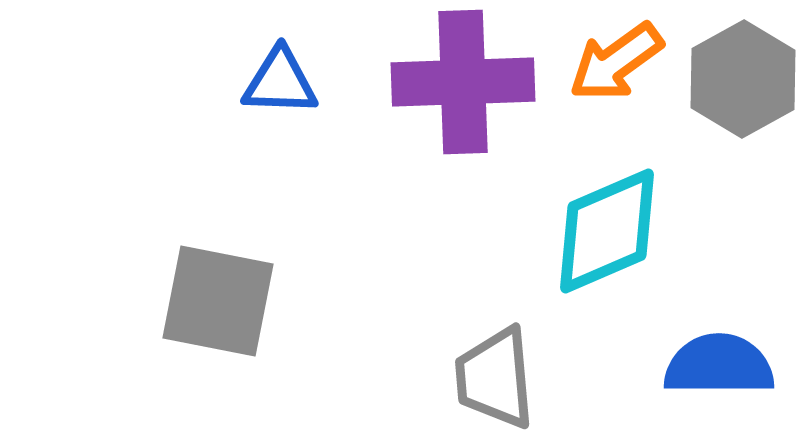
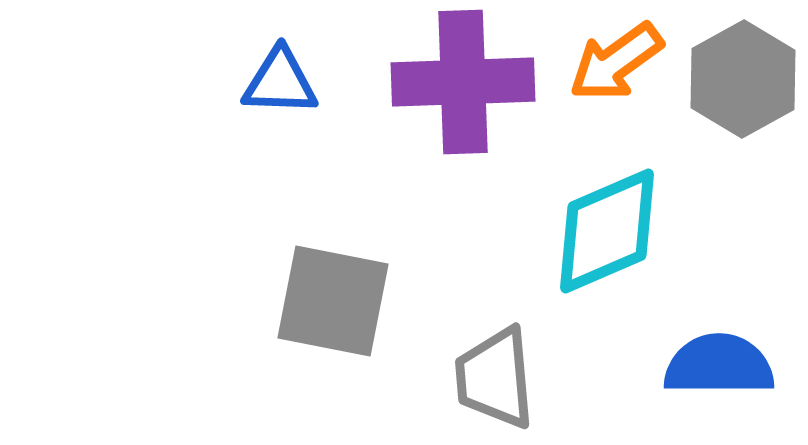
gray square: moved 115 px right
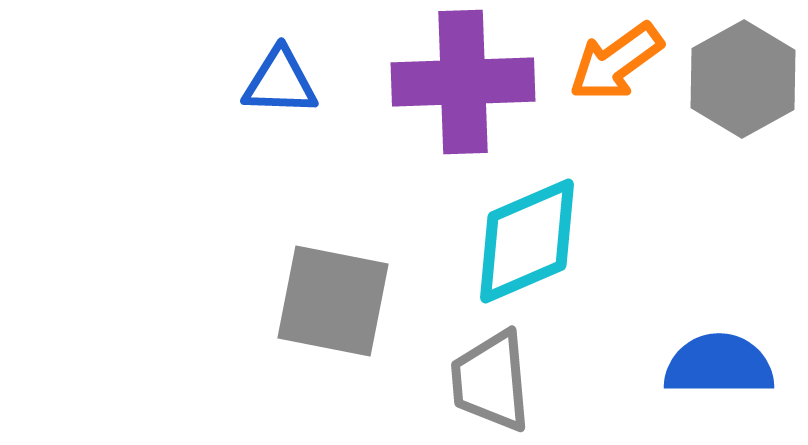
cyan diamond: moved 80 px left, 10 px down
gray trapezoid: moved 4 px left, 3 px down
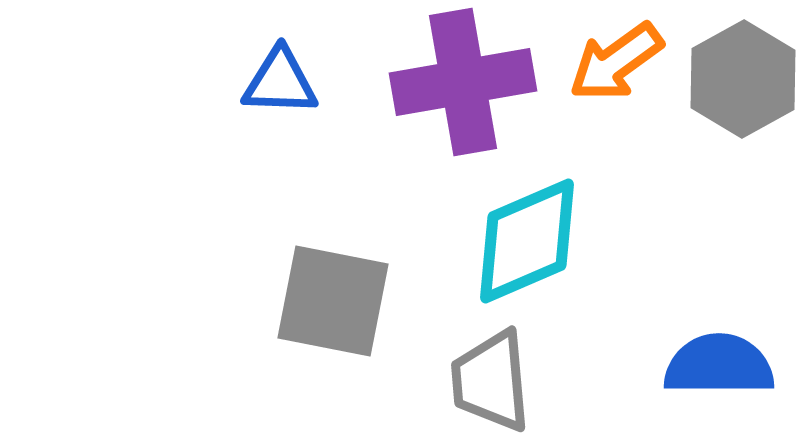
purple cross: rotated 8 degrees counterclockwise
